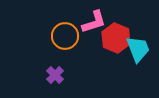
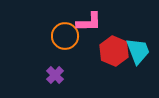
pink L-shape: moved 5 px left; rotated 16 degrees clockwise
red hexagon: moved 2 px left, 13 px down
cyan trapezoid: moved 2 px down
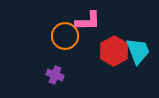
pink L-shape: moved 1 px left, 1 px up
red hexagon: rotated 8 degrees clockwise
purple cross: rotated 24 degrees counterclockwise
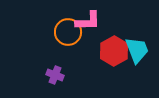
orange circle: moved 3 px right, 4 px up
cyan trapezoid: moved 1 px left, 1 px up
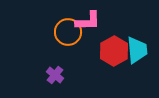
cyan trapezoid: rotated 16 degrees clockwise
purple cross: rotated 18 degrees clockwise
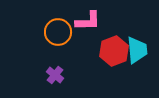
orange circle: moved 10 px left
red hexagon: rotated 8 degrees clockwise
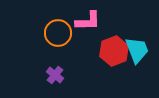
orange circle: moved 1 px down
cyan trapezoid: rotated 16 degrees counterclockwise
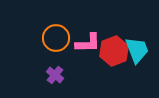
pink L-shape: moved 22 px down
orange circle: moved 2 px left, 5 px down
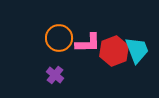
orange circle: moved 3 px right
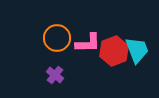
orange circle: moved 2 px left
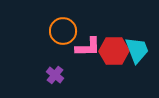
orange circle: moved 6 px right, 7 px up
pink L-shape: moved 4 px down
red hexagon: rotated 20 degrees clockwise
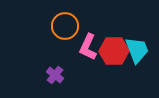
orange circle: moved 2 px right, 5 px up
pink L-shape: rotated 116 degrees clockwise
